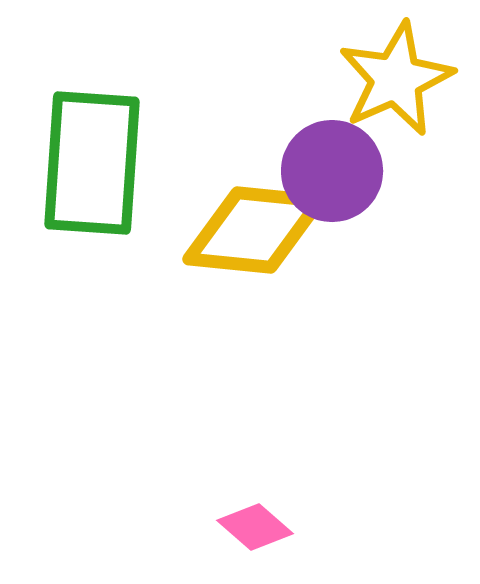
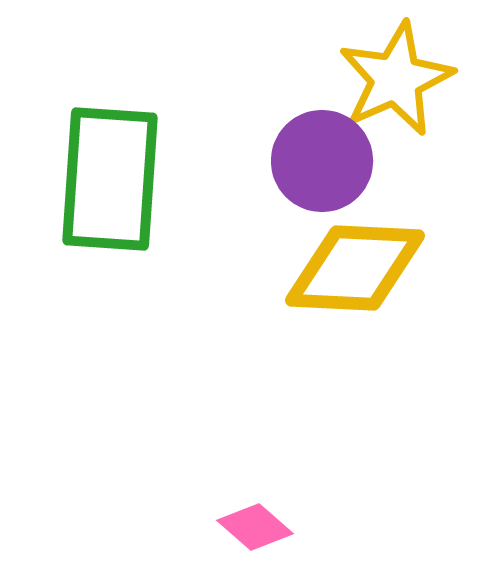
green rectangle: moved 18 px right, 16 px down
purple circle: moved 10 px left, 10 px up
yellow diamond: moved 101 px right, 38 px down; rotated 3 degrees counterclockwise
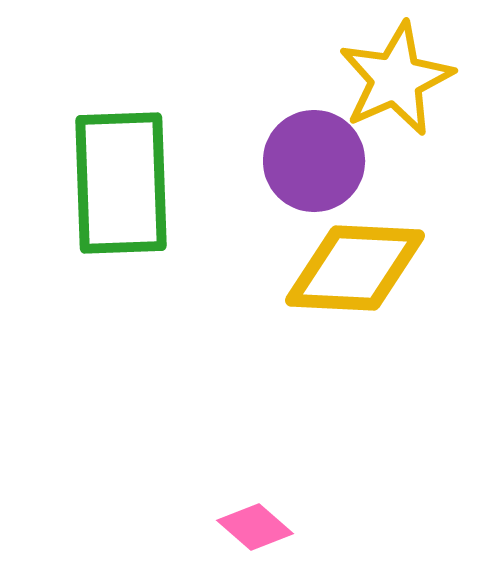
purple circle: moved 8 px left
green rectangle: moved 11 px right, 4 px down; rotated 6 degrees counterclockwise
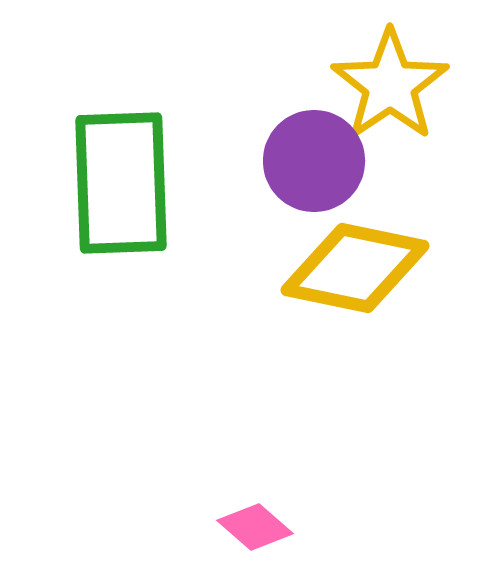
yellow star: moved 6 px left, 6 px down; rotated 10 degrees counterclockwise
yellow diamond: rotated 9 degrees clockwise
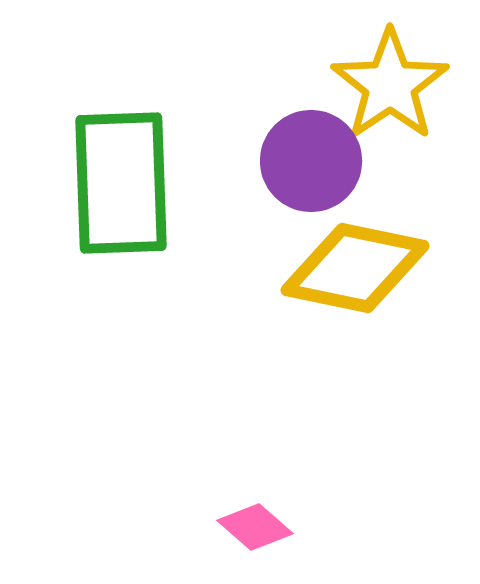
purple circle: moved 3 px left
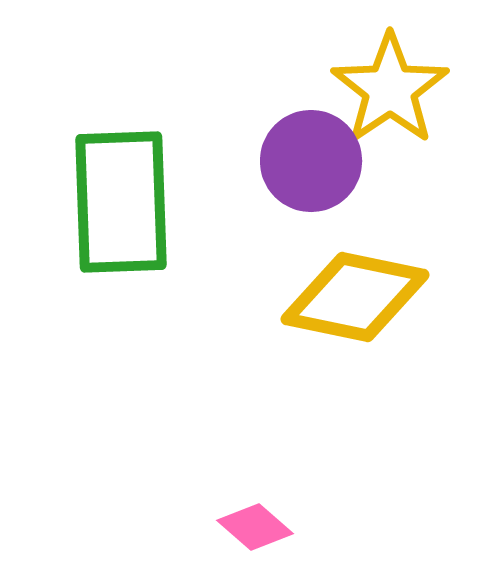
yellow star: moved 4 px down
green rectangle: moved 19 px down
yellow diamond: moved 29 px down
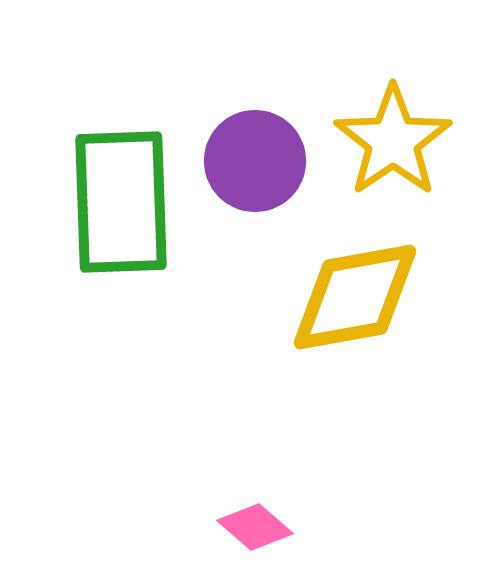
yellow star: moved 3 px right, 52 px down
purple circle: moved 56 px left
yellow diamond: rotated 22 degrees counterclockwise
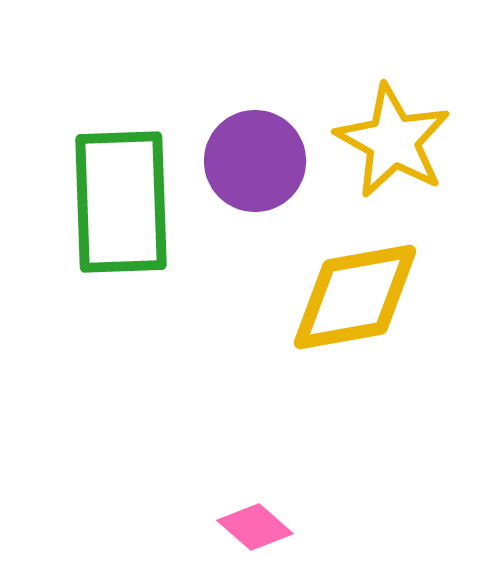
yellow star: rotated 9 degrees counterclockwise
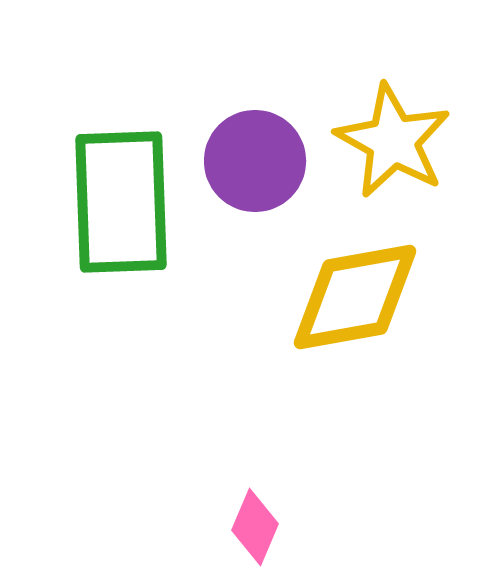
pink diamond: rotated 72 degrees clockwise
